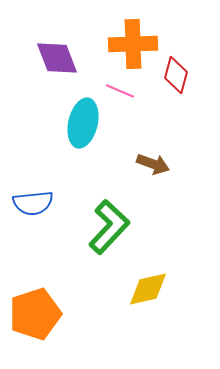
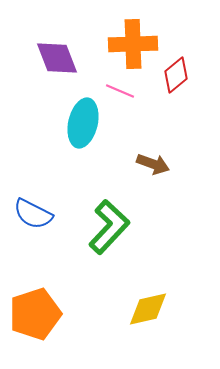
red diamond: rotated 36 degrees clockwise
blue semicircle: moved 11 px down; rotated 33 degrees clockwise
yellow diamond: moved 20 px down
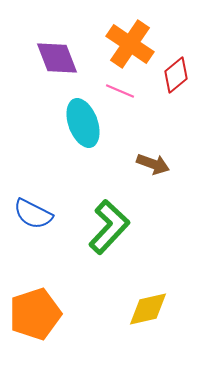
orange cross: moved 3 px left; rotated 36 degrees clockwise
cyan ellipse: rotated 33 degrees counterclockwise
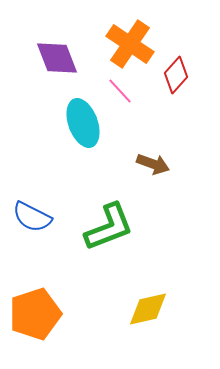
red diamond: rotated 9 degrees counterclockwise
pink line: rotated 24 degrees clockwise
blue semicircle: moved 1 px left, 3 px down
green L-shape: rotated 26 degrees clockwise
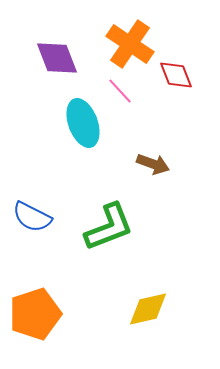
red diamond: rotated 63 degrees counterclockwise
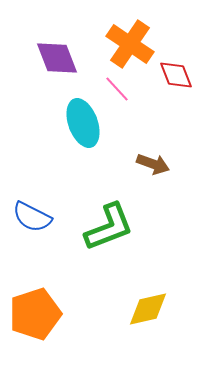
pink line: moved 3 px left, 2 px up
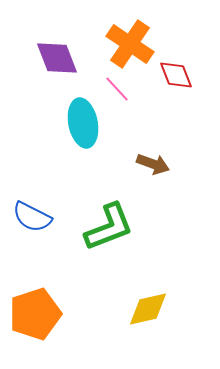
cyan ellipse: rotated 9 degrees clockwise
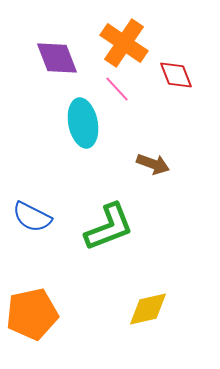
orange cross: moved 6 px left, 1 px up
orange pentagon: moved 3 px left; rotated 6 degrees clockwise
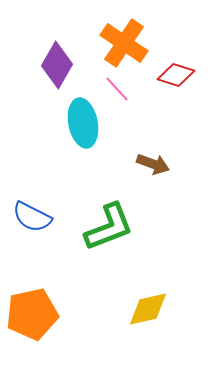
purple diamond: moved 7 px down; rotated 51 degrees clockwise
red diamond: rotated 51 degrees counterclockwise
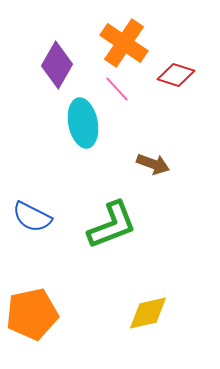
green L-shape: moved 3 px right, 2 px up
yellow diamond: moved 4 px down
